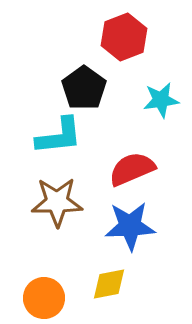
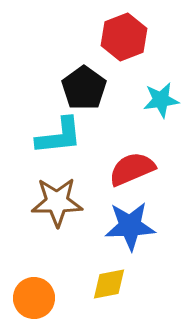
orange circle: moved 10 px left
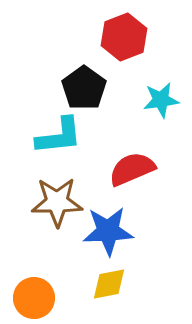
blue star: moved 22 px left, 5 px down
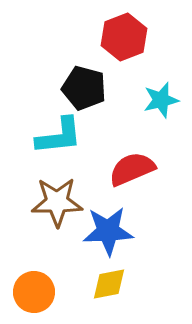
black pentagon: rotated 21 degrees counterclockwise
cyan star: rotated 6 degrees counterclockwise
orange circle: moved 6 px up
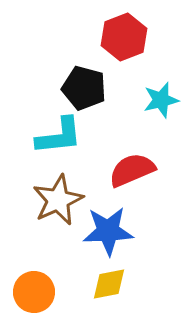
red semicircle: moved 1 px down
brown star: moved 1 px right, 2 px up; rotated 24 degrees counterclockwise
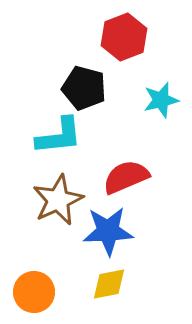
red semicircle: moved 6 px left, 7 px down
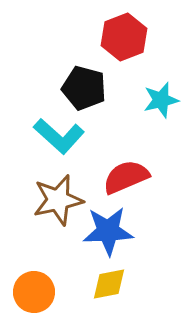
cyan L-shape: rotated 48 degrees clockwise
brown star: rotated 12 degrees clockwise
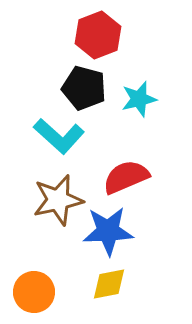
red hexagon: moved 26 px left, 2 px up
cyan star: moved 22 px left, 1 px up
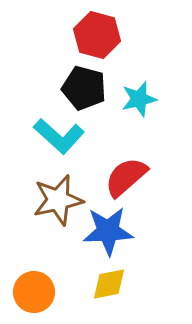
red hexagon: moved 1 px left; rotated 24 degrees counterclockwise
red semicircle: rotated 18 degrees counterclockwise
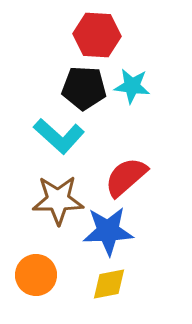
red hexagon: rotated 12 degrees counterclockwise
black pentagon: rotated 12 degrees counterclockwise
cyan star: moved 7 px left, 13 px up; rotated 21 degrees clockwise
brown star: rotated 12 degrees clockwise
orange circle: moved 2 px right, 17 px up
